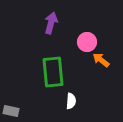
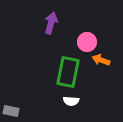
orange arrow: rotated 18 degrees counterclockwise
green rectangle: moved 15 px right; rotated 16 degrees clockwise
white semicircle: rotated 91 degrees clockwise
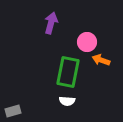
white semicircle: moved 4 px left
gray rectangle: moved 2 px right; rotated 28 degrees counterclockwise
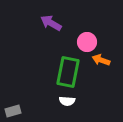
purple arrow: rotated 75 degrees counterclockwise
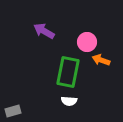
purple arrow: moved 7 px left, 8 px down
white semicircle: moved 2 px right
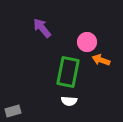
purple arrow: moved 2 px left, 3 px up; rotated 20 degrees clockwise
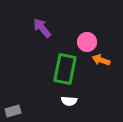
green rectangle: moved 3 px left, 3 px up
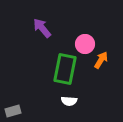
pink circle: moved 2 px left, 2 px down
orange arrow: rotated 102 degrees clockwise
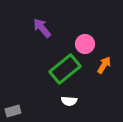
orange arrow: moved 3 px right, 5 px down
green rectangle: rotated 40 degrees clockwise
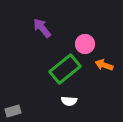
orange arrow: rotated 102 degrees counterclockwise
